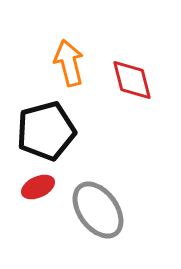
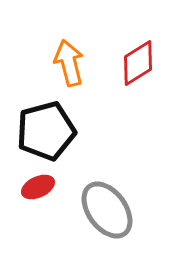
red diamond: moved 6 px right, 17 px up; rotated 72 degrees clockwise
gray ellipse: moved 9 px right
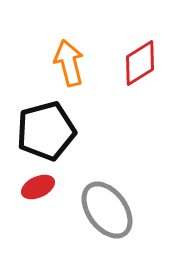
red diamond: moved 2 px right
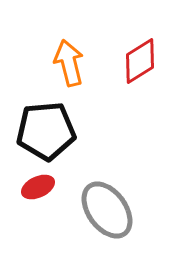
red diamond: moved 2 px up
black pentagon: rotated 10 degrees clockwise
